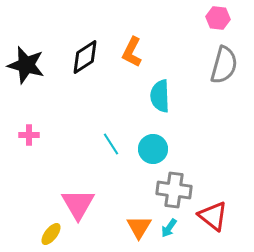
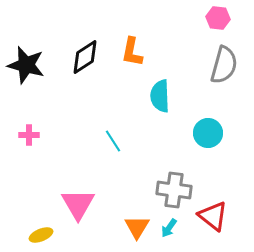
orange L-shape: rotated 16 degrees counterclockwise
cyan line: moved 2 px right, 3 px up
cyan circle: moved 55 px right, 16 px up
orange triangle: moved 2 px left
yellow ellipse: moved 10 px left, 1 px down; rotated 30 degrees clockwise
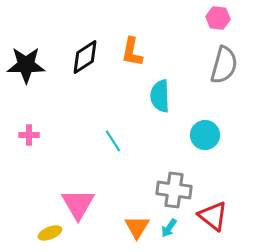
black star: rotated 15 degrees counterclockwise
cyan circle: moved 3 px left, 2 px down
yellow ellipse: moved 9 px right, 2 px up
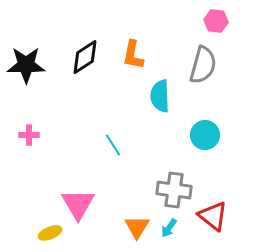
pink hexagon: moved 2 px left, 3 px down
orange L-shape: moved 1 px right, 3 px down
gray semicircle: moved 21 px left
cyan line: moved 4 px down
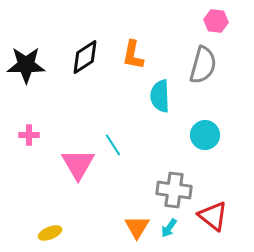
pink triangle: moved 40 px up
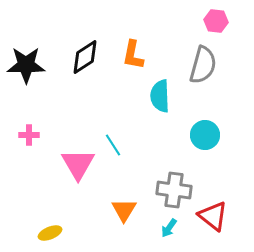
orange triangle: moved 13 px left, 17 px up
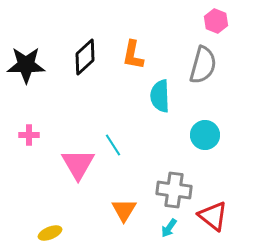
pink hexagon: rotated 15 degrees clockwise
black diamond: rotated 9 degrees counterclockwise
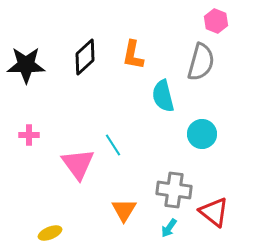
gray semicircle: moved 2 px left, 3 px up
cyan semicircle: moved 3 px right; rotated 12 degrees counterclockwise
cyan circle: moved 3 px left, 1 px up
pink triangle: rotated 6 degrees counterclockwise
red triangle: moved 1 px right, 4 px up
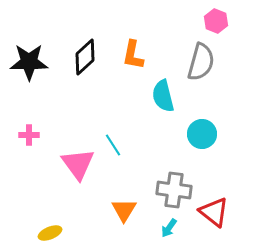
black star: moved 3 px right, 3 px up
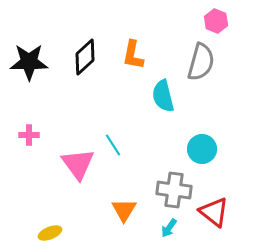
cyan circle: moved 15 px down
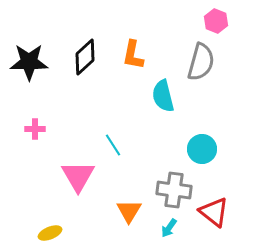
pink cross: moved 6 px right, 6 px up
pink triangle: moved 12 px down; rotated 6 degrees clockwise
orange triangle: moved 5 px right, 1 px down
